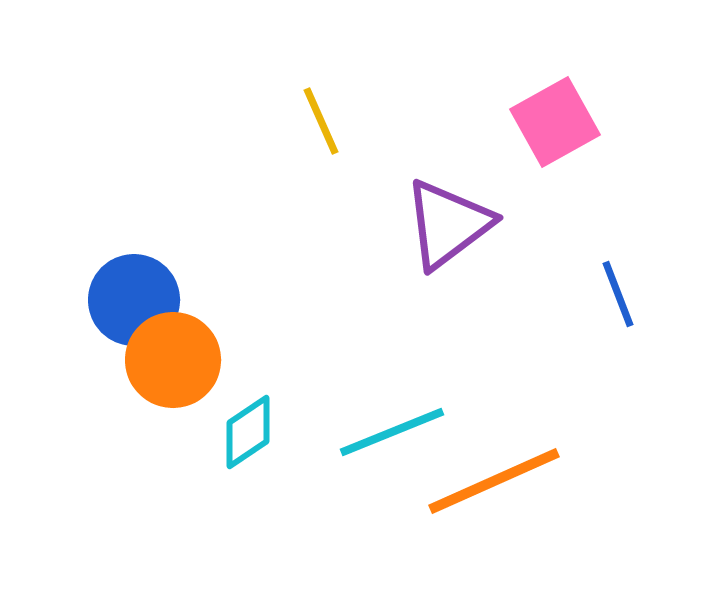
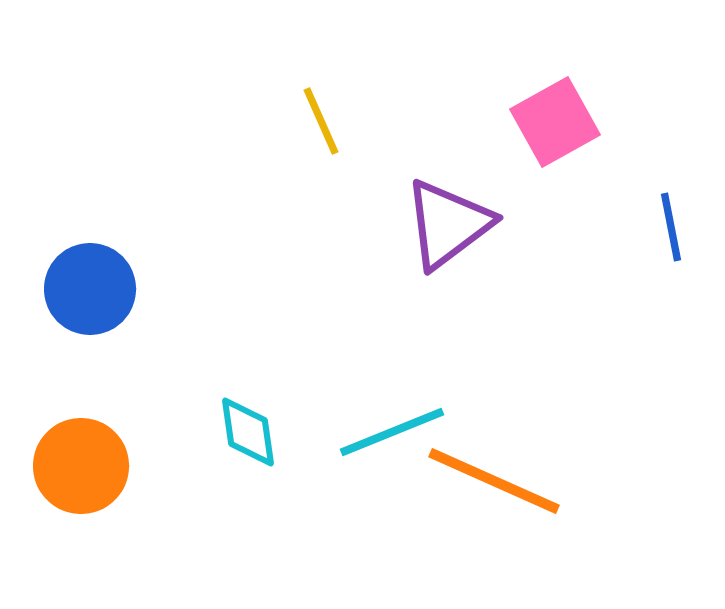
blue line: moved 53 px right, 67 px up; rotated 10 degrees clockwise
blue circle: moved 44 px left, 11 px up
orange circle: moved 92 px left, 106 px down
cyan diamond: rotated 64 degrees counterclockwise
orange line: rotated 48 degrees clockwise
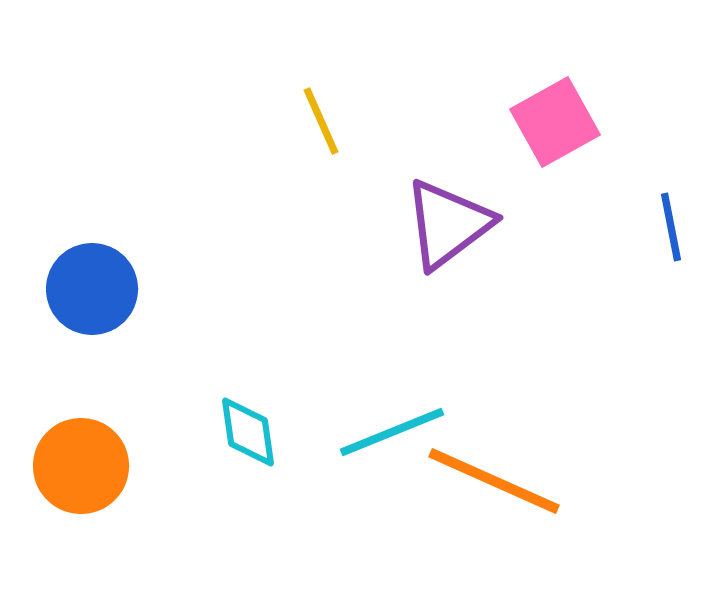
blue circle: moved 2 px right
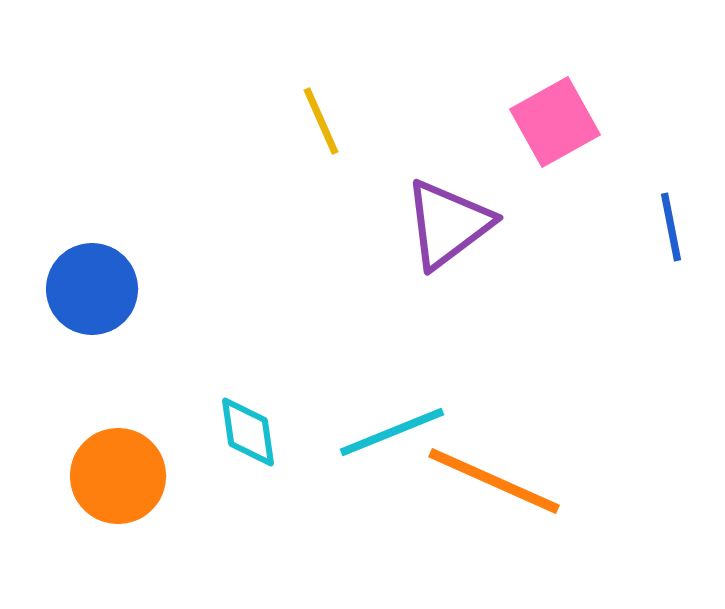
orange circle: moved 37 px right, 10 px down
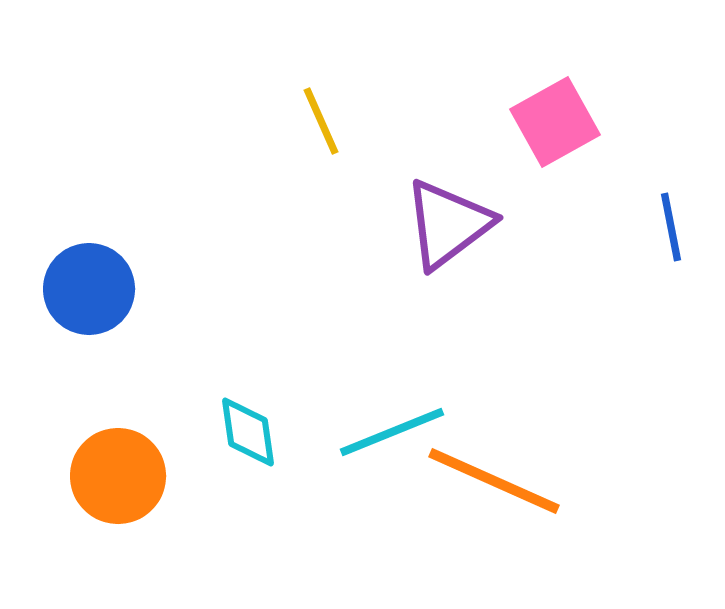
blue circle: moved 3 px left
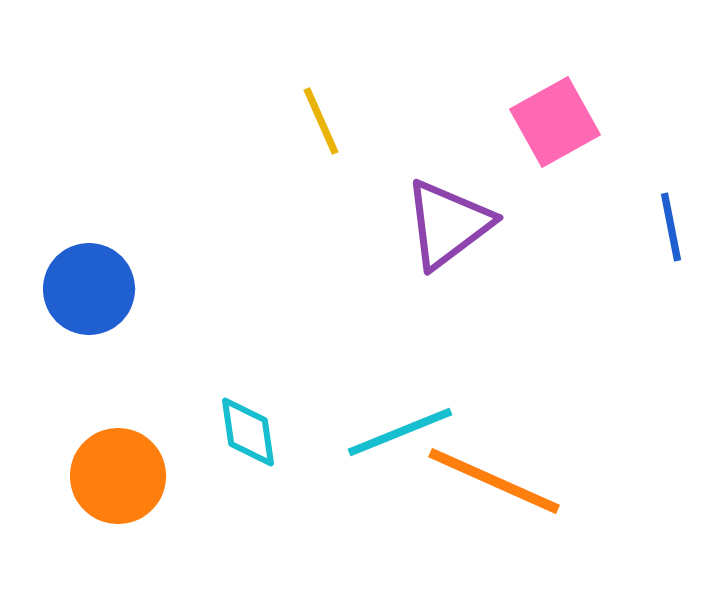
cyan line: moved 8 px right
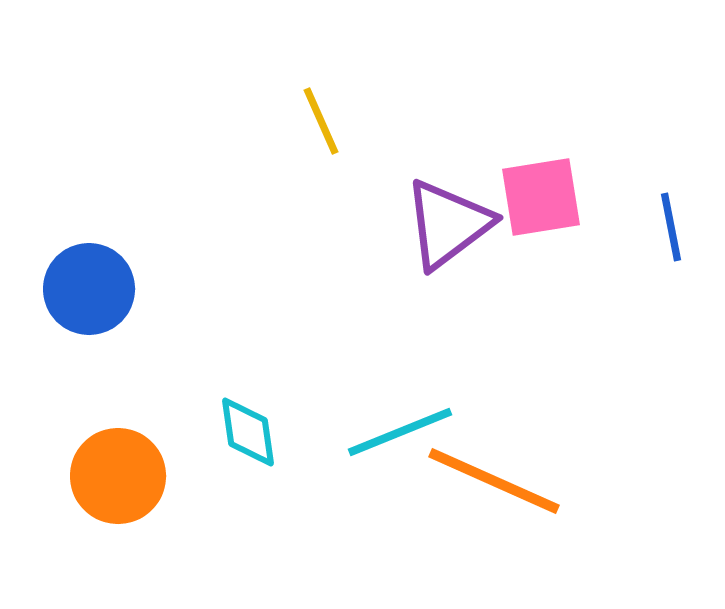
pink square: moved 14 px left, 75 px down; rotated 20 degrees clockwise
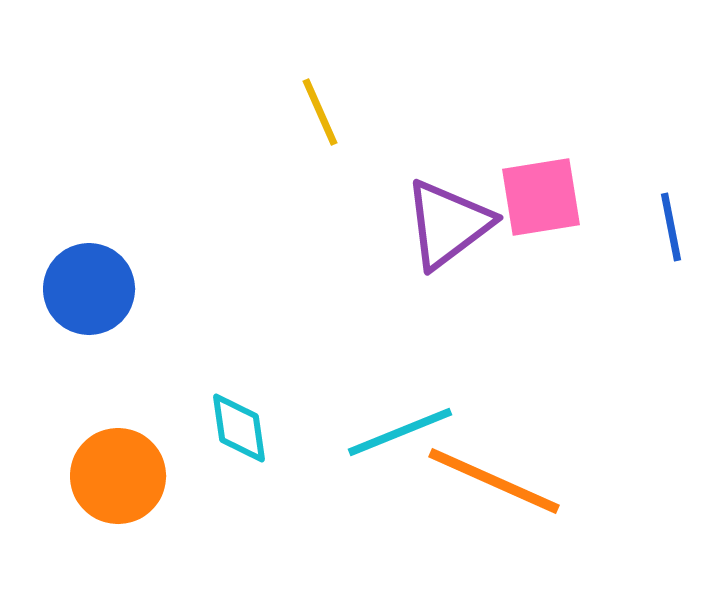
yellow line: moved 1 px left, 9 px up
cyan diamond: moved 9 px left, 4 px up
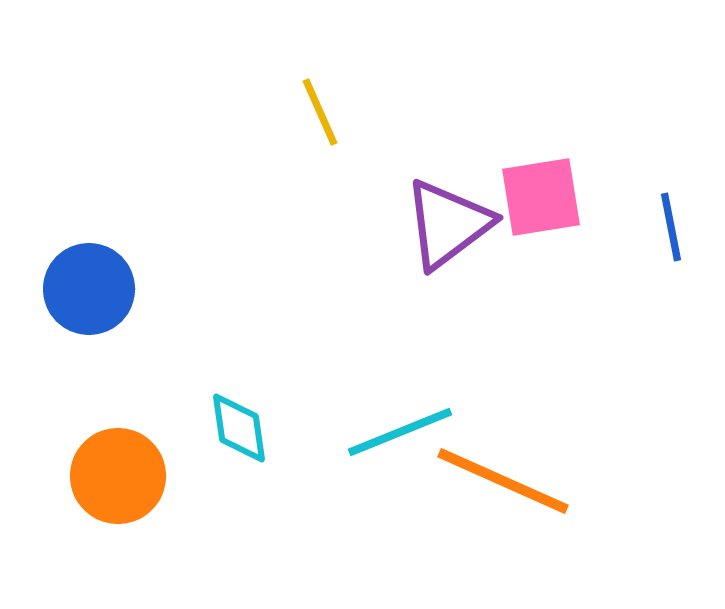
orange line: moved 9 px right
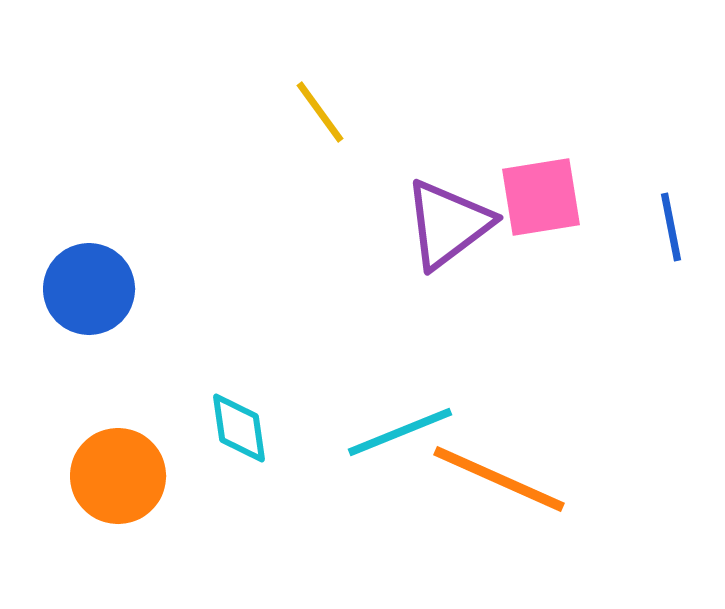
yellow line: rotated 12 degrees counterclockwise
orange line: moved 4 px left, 2 px up
